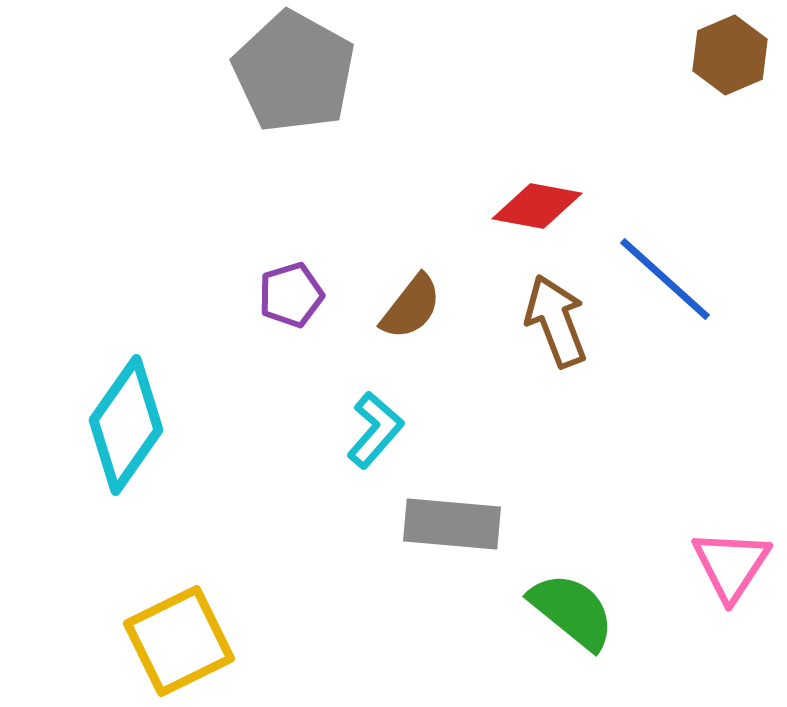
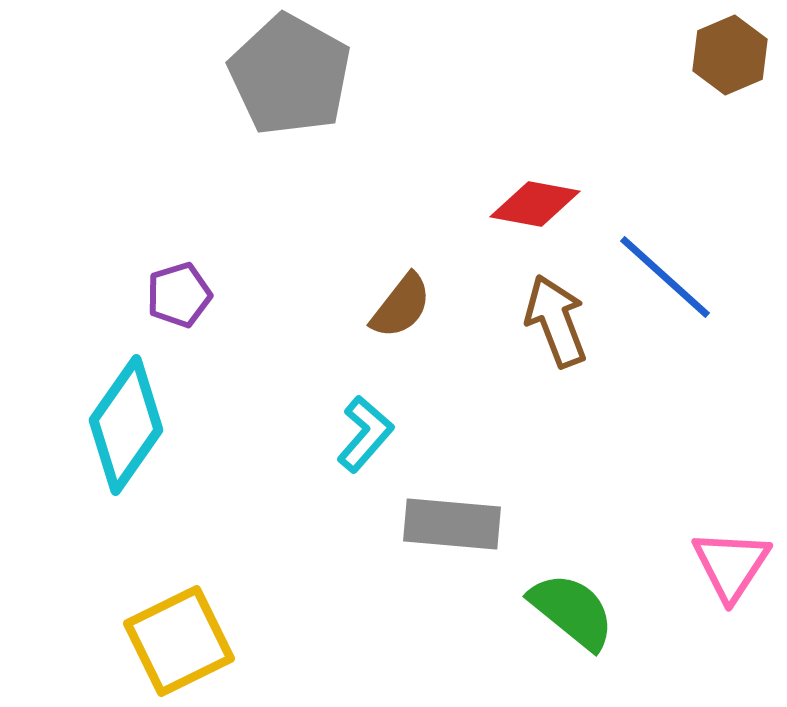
gray pentagon: moved 4 px left, 3 px down
red diamond: moved 2 px left, 2 px up
blue line: moved 2 px up
purple pentagon: moved 112 px left
brown semicircle: moved 10 px left, 1 px up
cyan L-shape: moved 10 px left, 4 px down
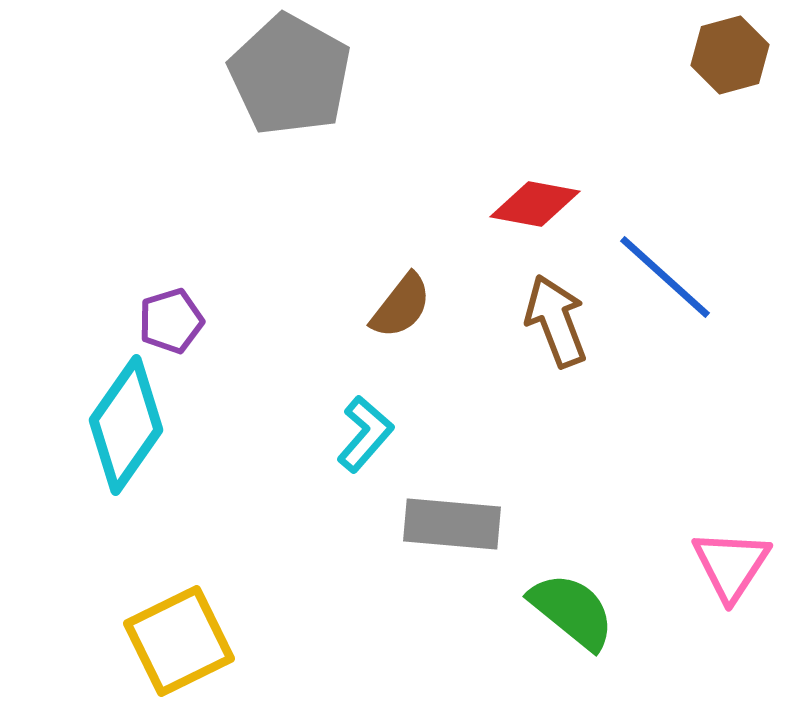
brown hexagon: rotated 8 degrees clockwise
purple pentagon: moved 8 px left, 26 px down
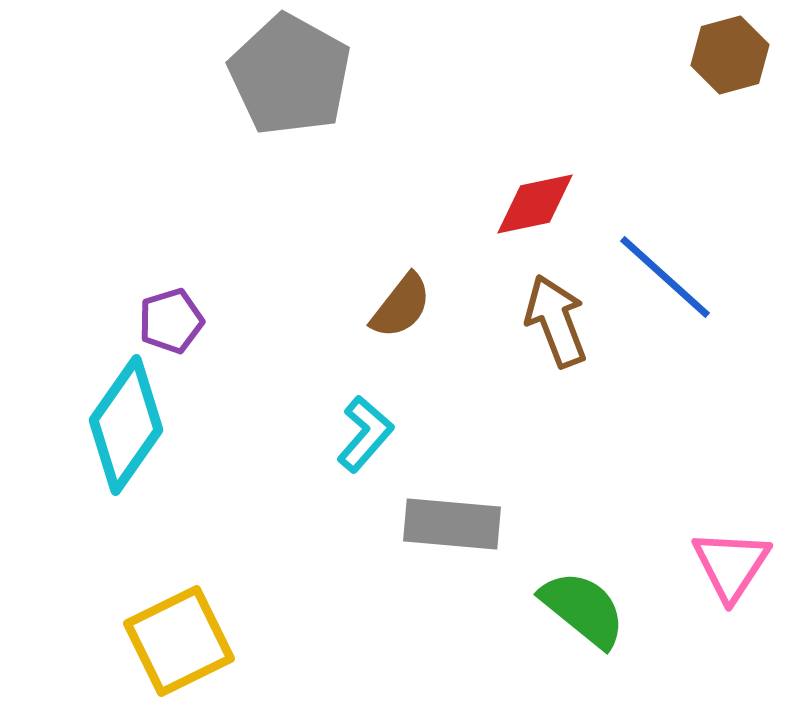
red diamond: rotated 22 degrees counterclockwise
green semicircle: moved 11 px right, 2 px up
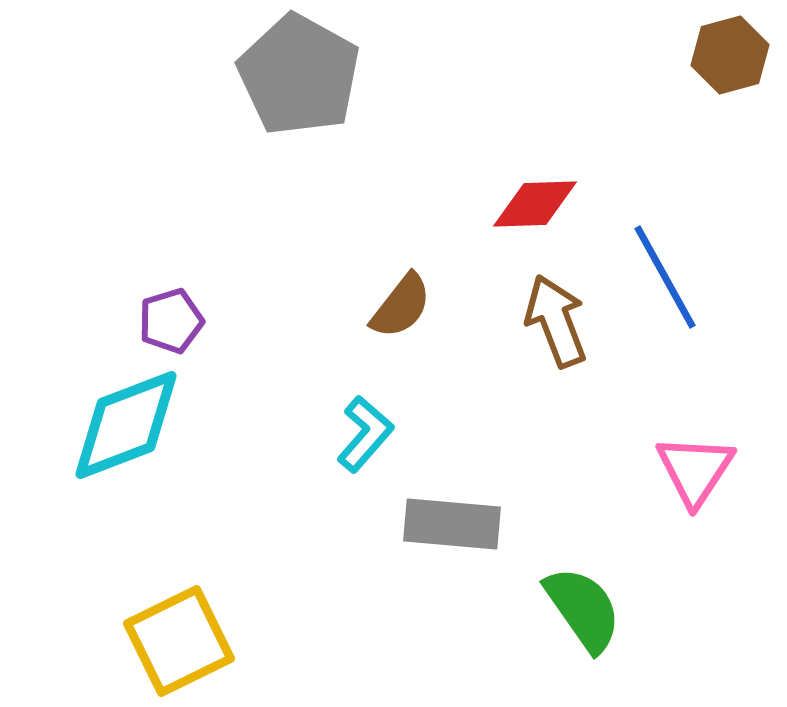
gray pentagon: moved 9 px right
red diamond: rotated 10 degrees clockwise
blue line: rotated 19 degrees clockwise
cyan diamond: rotated 34 degrees clockwise
pink triangle: moved 36 px left, 95 px up
green semicircle: rotated 16 degrees clockwise
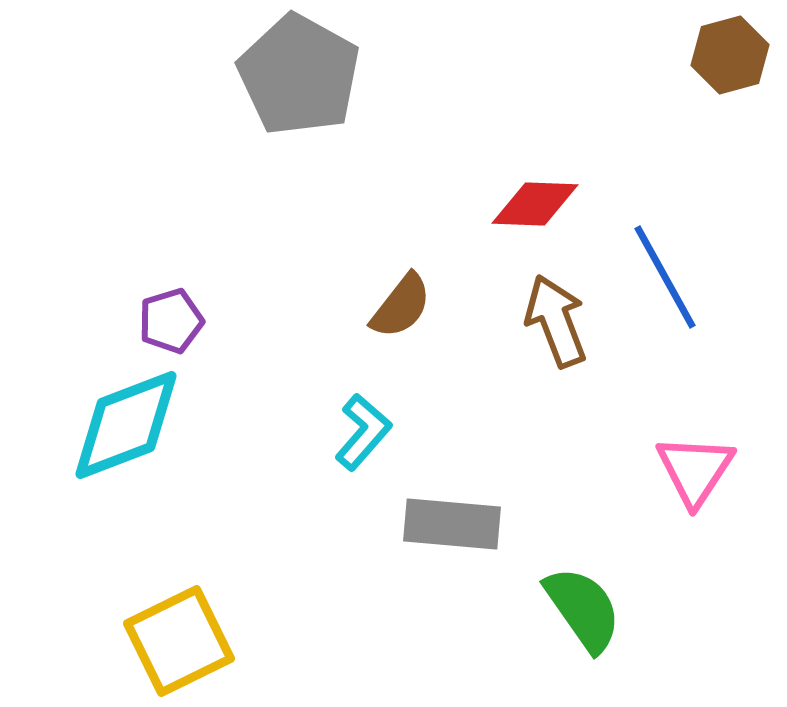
red diamond: rotated 4 degrees clockwise
cyan L-shape: moved 2 px left, 2 px up
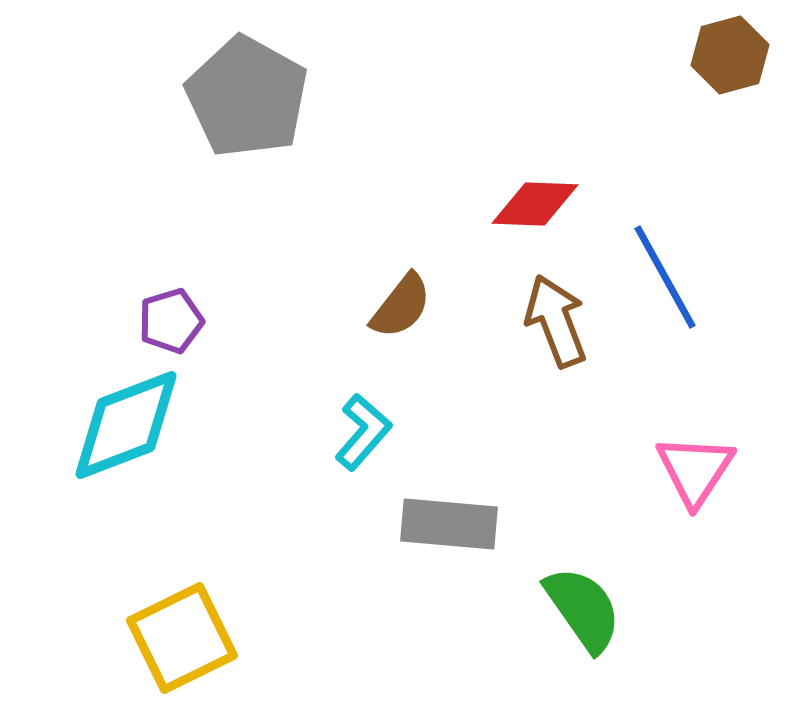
gray pentagon: moved 52 px left, 22 px down
gray rectangle: moved 3 px left
yellow square: moved 3 px right, 3 px up
